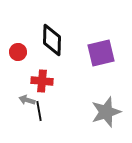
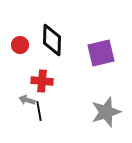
red circle: moved 2 px right, 7 px up
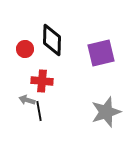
red circle: moved 5 px right, 4 px down
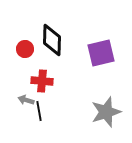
gray arrow: moved 1 px left
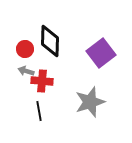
black diamond: moved 2 px left, 1 px down
purple square: rotated 24 degrees counterclockwise
gray arrow: moved 29 px up
gray star: moved 16 px left, 10 px up
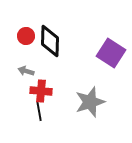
red circle: moved 1 px right, 13 px up
purple square: moved 10 px right; rotated 20 degrees counterclockwise
red cross: moved 1 px left, 10 px down
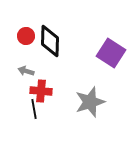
black line: moved 5 px left, 2 px up
